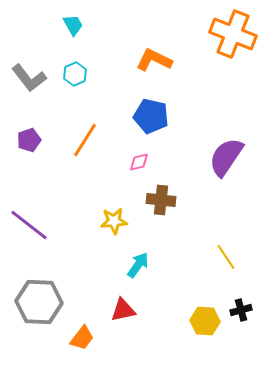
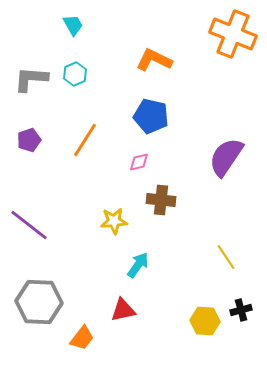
gray L-shape: moved 2 px right, 1 px down; rotated 132 degrees clockwise
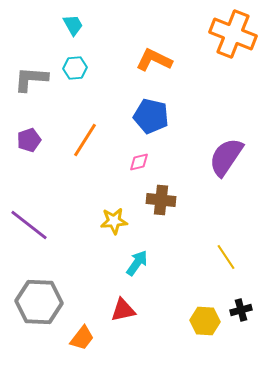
cyan hexagon: moved 6 px up; rotated 20 degrees clockwise
cyan arrow: moved 1 px left, 2 px up
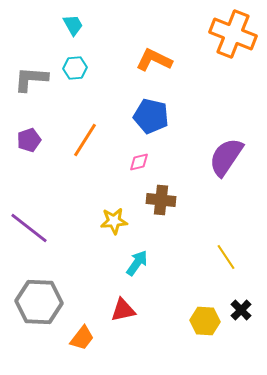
purple line: moved 3 px down
black cross: rotated 30 degrees counterclockwise
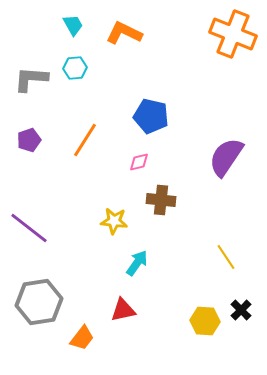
orange L-shape: moved 30 px left, 27 px up
yellow star: rotated 12 degrees clockwise
gray hexagon: rotated 12 degrees counterclockwise
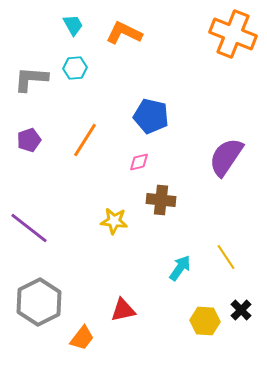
cyan arrow: moved 43 px right, 5 px down
gray hexagon: rotated 18 degrees counterclockwise
